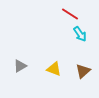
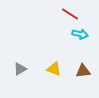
cyan arrow: rotated 42 degrees counterclockwise
gray triangle: moved 3 px down
brown triangle: rotated 35 degrees clockwise
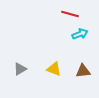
red line: rotated 18 degrees counterclockwise
cyan arrow: rotated 35 degrees counterclockwise
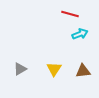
yellow triangle: rotated 42 degrees clockwise
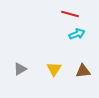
cyan arrow: moved 3 px left
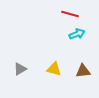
yellow triangle: rotated 49 degrees counterclockwise
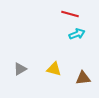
brown triangle: moved 7 px down
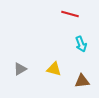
cyan arrow: moved 4 px right, 10 px down; rotated 91 degrees clockwise
brown triangle: moved 1 px left, 3 px down
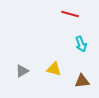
gray triangle: moved 2 px right, 2 px down
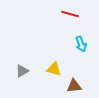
brown triangle: moved 8 px left, 5 px down
